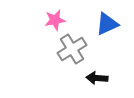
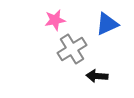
black arrow: moved 2 px up
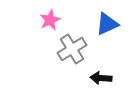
pink star: moved 5 px left; rotated 15 degrees counterclockwise
black arrow: moved 4 px right, 2 px down
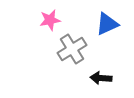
pink star: rotated 15 degrees clockwise
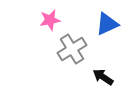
black arrow: moved 2 px right, 1 px up; rotated 30 degrees clockwise
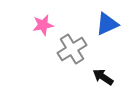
pink star: moved 7 px left, 5 px down
